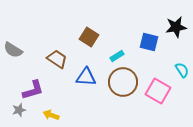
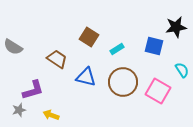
blue square: moved 5 px right, 4 px down
gray semicircle: moved 3 px up
cyan rectangle: moved 7 px up
blue triangle: rotated 10 degrees clockwise
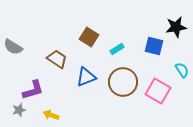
blue triangle: rotated 35 degrees counterclockwise
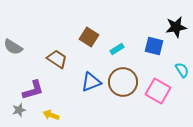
blue triangle: moved 5 px right, 5 px down
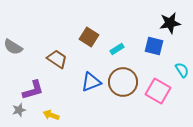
black star: moved 6 px left, 4 px up
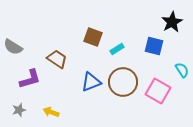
black star: moved 2 px right, 1 px up; rotated 20 degrees counterclockwise
brown square: moved 4 px right; rotated 12 degrees counterclockwise
purple L-shape: moved 3 px left, 11 px up
yellow arrow: moved 3 px up
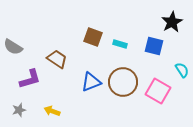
cyan rectangle: moved 3 px right, 5 px up; rotated 48 degrees clockwise
yellow arrow: moved 1 px right, 1 px up
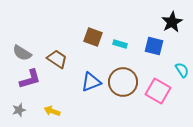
gray semicircle: moved 9 px right, 6 px down
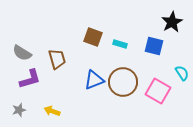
brown trapezoid: rotated 40 degrees clockwise
cyan semicircle: moved 3 px down
blue triangle: moved 3 px right, 2 px up
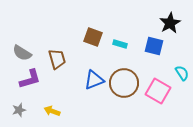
black star: moved 2 px left, 1 px down
brown circle: moved 1 px right, 1 px down
